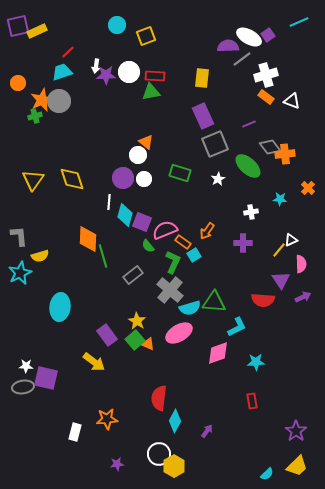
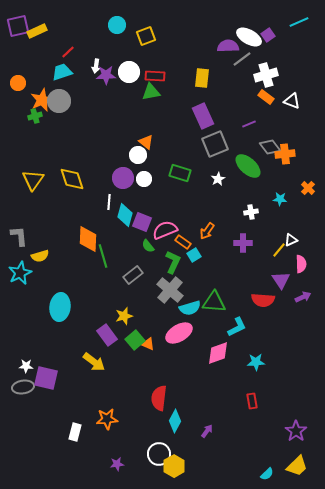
yellow star at (137, 321): moved 13 px left, 5 px up; rotated 24 degrees clockwise
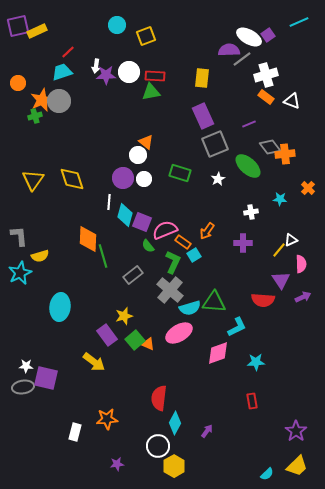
purple semicircle at (228, 46): moved 1 px right, 4 px down
cyan diamond at (175, 421): moved 2 px down
white circle at (159, 454): moved 1 px left, 8 px up
